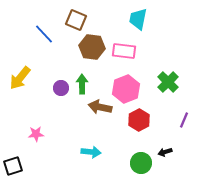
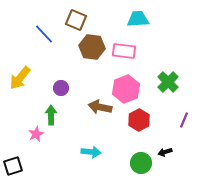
cyan trapezoid: rotated 75 degrees clockwise
green arrow: moved 31 px left, 31 px down
pink star: rotated 21 degrees counterclockwise
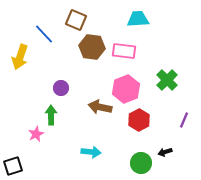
yellow arrow: moved 21 px up; rotated 20 degrees counterclockwise
green cross: moved 1 px left, 2 px up
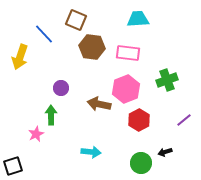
pink rectangle: moved 4 px right, 2 px down
green cross: rotated 25 degrees clockwise
brown arrow: moved 1 px left, 3 px up
purple line: rotated 28 degrees clockwise
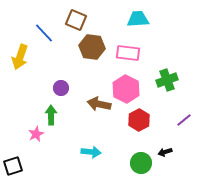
blue line: moved 1 px up
pink hexagon: rotated 12 degrees counterclockwise
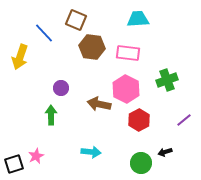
pink star: moved 22 px down
black square: moved 1 px right, 2 px up
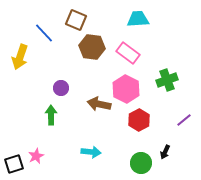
pink rectangle: rotated 30 degrees clockwise
black arrow: rotated 48 degrees counterclockwise
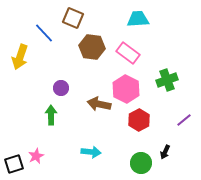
brown square: moved 3 px left, 2 px up
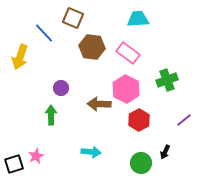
brown arrow: rotated 10 degrees counterclockwise
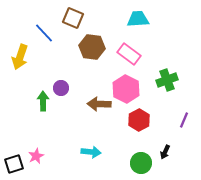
pink rectangle: moved 1 px right, 1 px down
green arrow: moved 8 px left, 14 px up
purple line: rotated 28 degrees counterclockwise
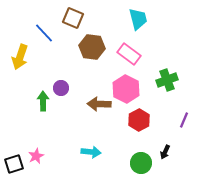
cyan trapezoid: rotated 80 degrees clockwise
